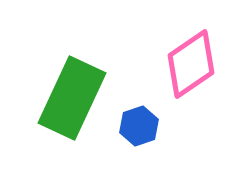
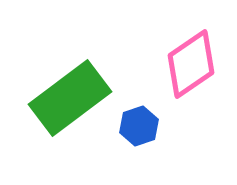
green rectangle: moved 2 px left; rotated 28 degrees clockwise
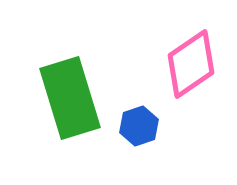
green rectangle: rotated 70 degrees counterclockwise
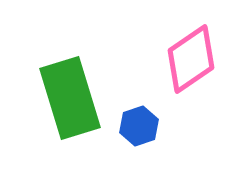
pink diamond: moved 5 px up
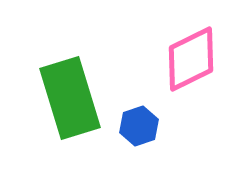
pink diamond: rotated 8 degrees clockwise
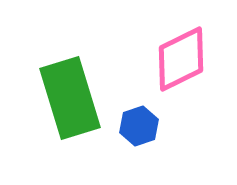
pink diamond: moved 10 px left
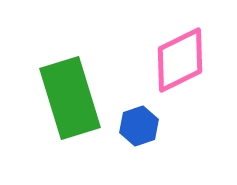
pink diamond: moved 1 px left, 1 px down
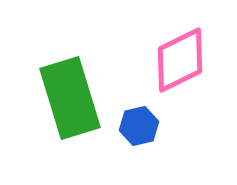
blue hexagon: rotated 6 degrees clockwise
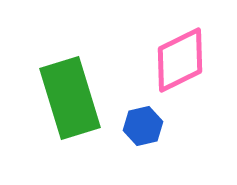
blue hexagon: moved 4 px right
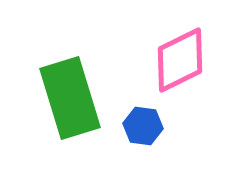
blue hexagon: rotated 21 degrees clockwise
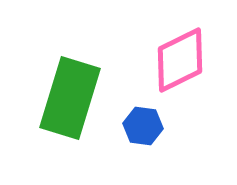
green rectangle: rotated 34 degrees clockwise
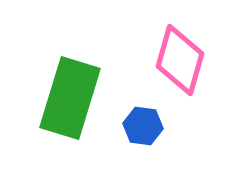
pink diamond: rotated 48 degrees counterclockwise
